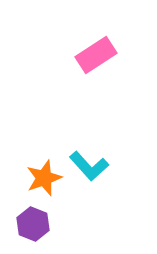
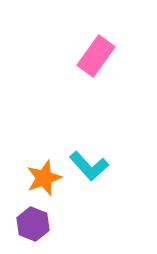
pink rectangle: moved 1 px down; rotated 21 degrees counterclockwise
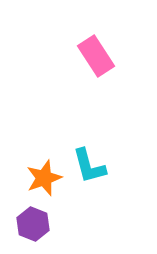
pink rectangle: rotated 69 degrees counterclockwise
cyan L-shape: rotated 27 degrees clockwise
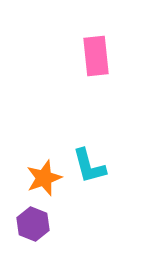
pink rectangle: rotated 27 degrees clockwise
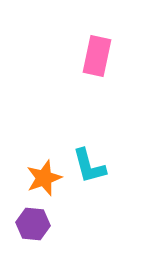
pink rectangle: moved 1 px right; rotated 18 degrees clockwise
purple hexagon: rotated 16 degrees counterclockwise
